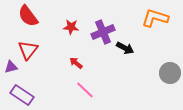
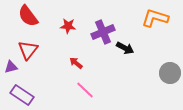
red star: moved 3 px left, 1 px up
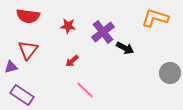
red semicircle: rotated 45 degrees counterclockwise
purple cross: rotated 15 degrees counterclockwise
red arrow: moved 4 px left, 2 px up; rotated 80 degrees counterclockwise
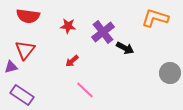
red triangle: moved 3 px left
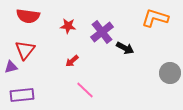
purple cross: moved 1 px left
purple rectangle: rotated 40 degrees counterclockwise
